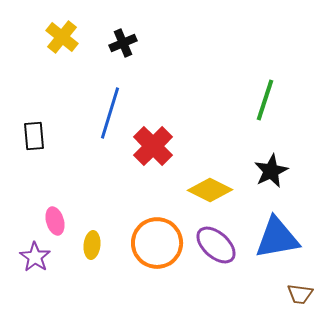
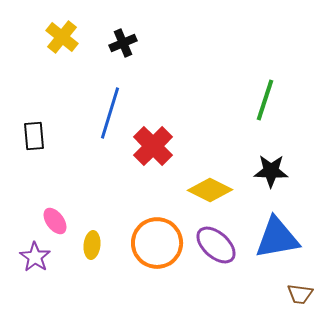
black star: rotated 28 degrees clockwise
pink ellipse: rotated 20 degrees counterclockwise
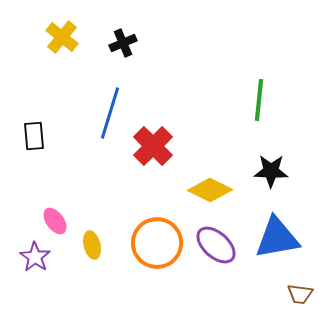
green line: moved 6 px left; rotated 12 degrees counterclockwise
yellow ellipse: rotated 20 degrees counterclockwise
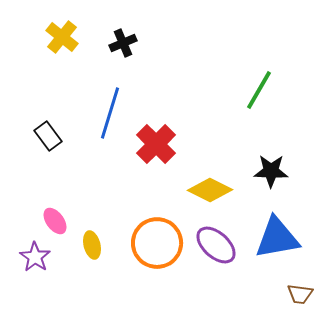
green line: moved 10 px up; rotated 24 degrees clockwise
black rectangle: moved 14 px right; rotated 32 degrees counterclockwise
red cross: moved 3 px right, 2 px up
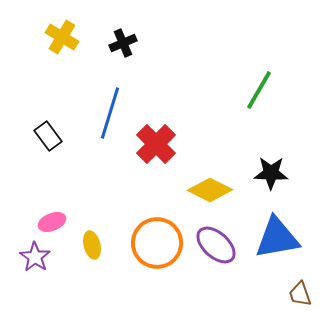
yellow cross: rotated 8 degrees counterclockwise
black star: moved 2 px down
pink ellipse: moved 3 px left, 1 px down; rotated 76 degrees counterclockwise
brown trapezoid: rotated 64 degrees clockwise
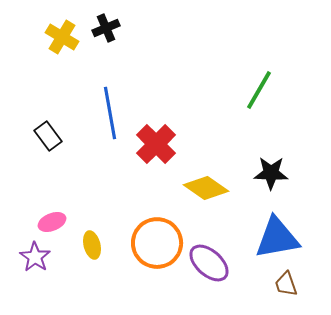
black cross: moved 17 px left, 15 px up
blue line: rotated 27 degrees counterclockwise
yellow diamond: moved 4 px left, 2 px up; rotated 9 degrees clockwise
purple ellipse: moved 7 px left, 18 px down
brown trapezoid: moved 14 px left, 10 px up
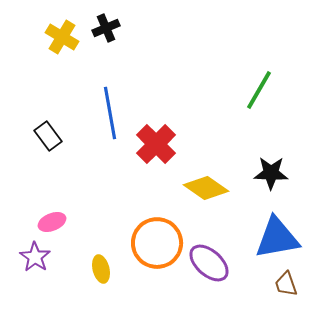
yellow ellipse: moved 9 px right, 24 px down
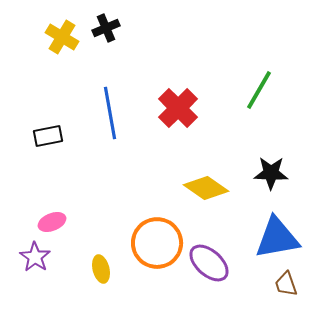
black rectangle: rotated 64 degrees counterclockwise
red cross: moved 22 px right, 36 px up
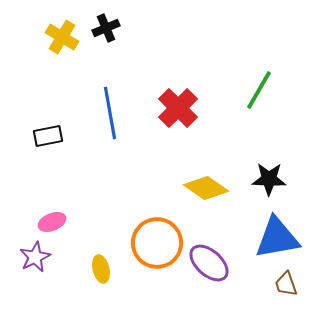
black star: moved 2 px left, 6 px down
purple star: rotated 12 degrees clockwise
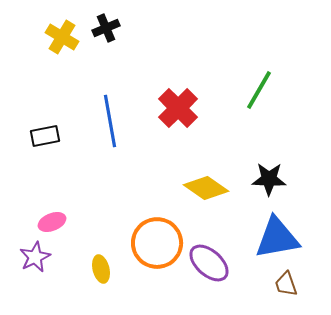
blue line: moved 8 px down
black rectangle: moved 3 px left
